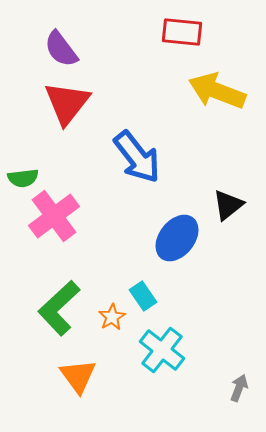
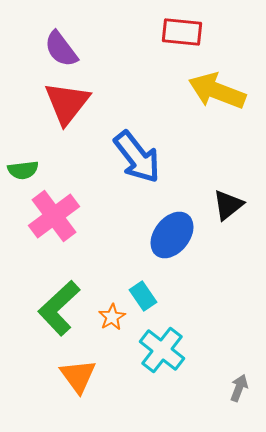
green semicircle: moved 8 px up
blue ellipse: moved 5 px left, 3 px up
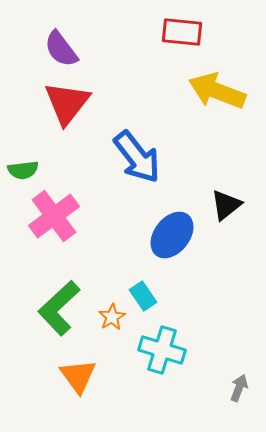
black triangle: moved 2 px left
cyan cross: rotated 21 degrees counterclockwise
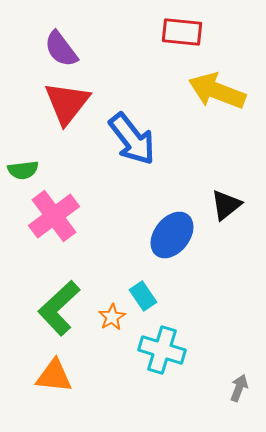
blue arrow: moved 5 px left, 18 px up
orange triangle: moved 24 px left; rotated 48 degrees counterclockwise
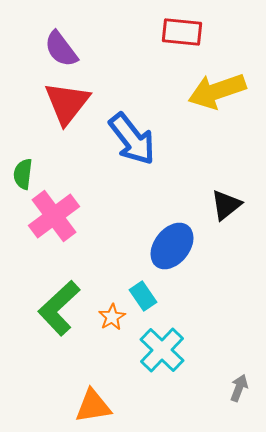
yellow arrow: rotated 40 degrees counterclockwise
green semicircle: moved 4 px down; rotated 104 degrees clockwise
blue ellipse: moved 11 px down
cyan cross: rotated 27 degrees clockwise
orange triangle: moved 39 px right, 30 px down; rotated 15 degrees counterclockwise
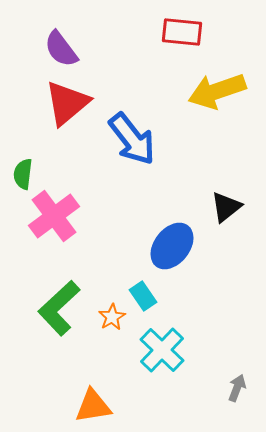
red triangle: rotated 12 degrees clockwise
black triangle: moved 2 px down
gray arrow: moved 2 px left
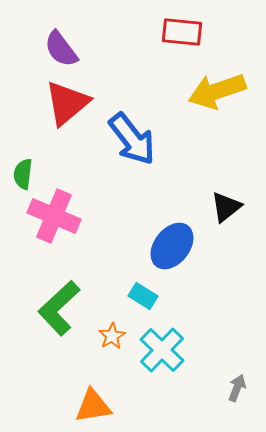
pink cross: rotated 30 degrees counterclockwise
cyan rectangle: rotated 24 degrees counterclockwise
orange star: moved 19 px down
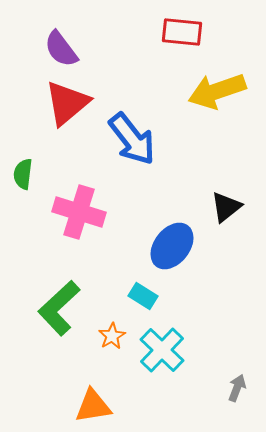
pink cross: moved 25 px right, 4 px up; rotated 6 degrees counterclockwise
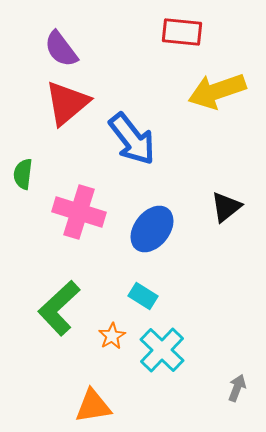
blue ellipse: moved 20 px left, 17 px up
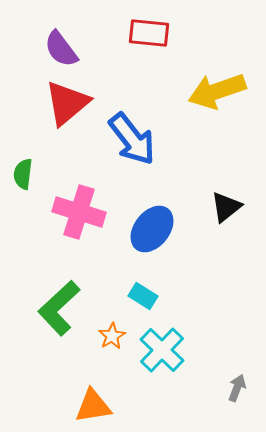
red rectangle: moved 33 px left, 1 px down
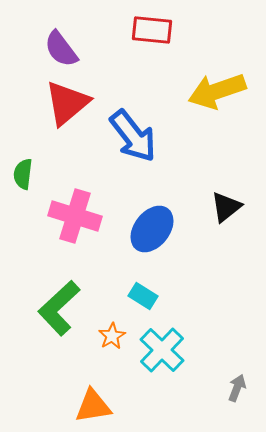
red rectangle: moved 3 px right, 3 px up
blue arrow: moved 1 px right, 3 px up
pink cross: moved 4 px left, 4 px down
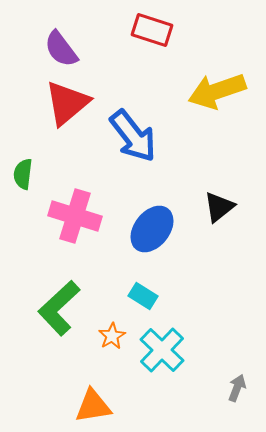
red rectangle: rotated 12 degrees clockwise
black triangle: moved 7 px left
